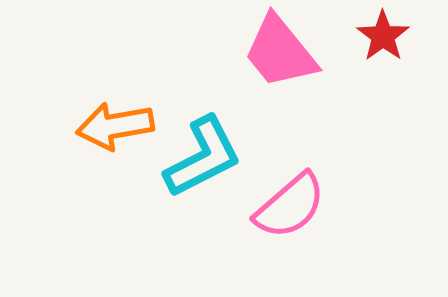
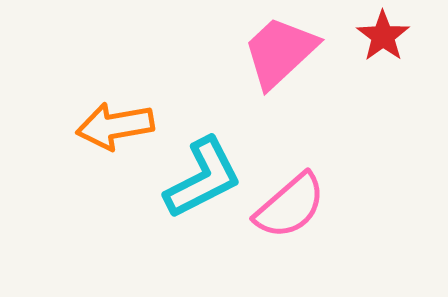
pink trapezoid: rotated 86 degrees clockwise
cyan L-shape: moved 21 px down
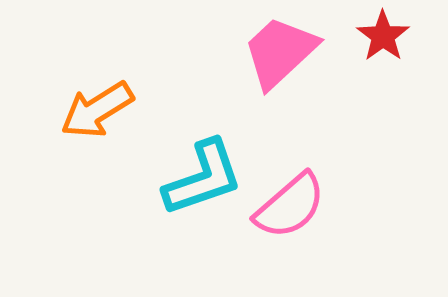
orange arrow: moved 18 px left, 16 px up; rotated 22 degrees counterclockwise
cyan L-shape: rotated 8 degrees clockwise
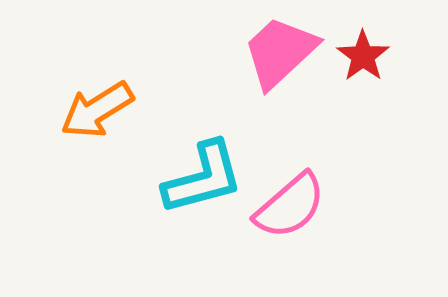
red star: moved 20 px left, 20 px down
cyan L-shape: rotated 4 degrees clockwise
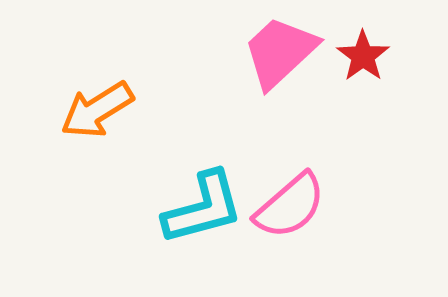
cyan L-shape: moved 30 px down
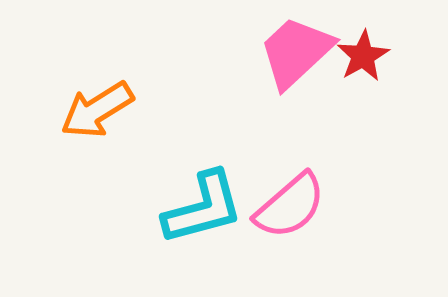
pink trapezoid: moved 16 px right
red star: rotated 6 degrees clockwise
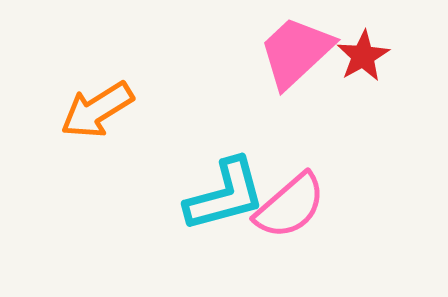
cyan L-shape: moved 22 px right, 13 px up
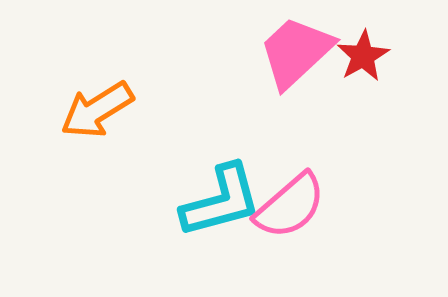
cyan L-shape: moved 4 px left, 6 px down
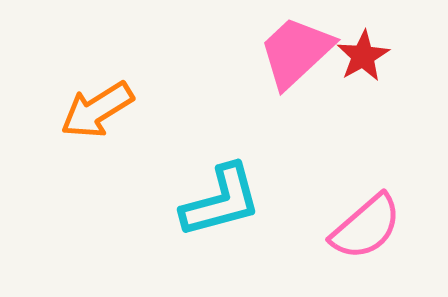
pink semicircle: moved 76 px right, 21 px down
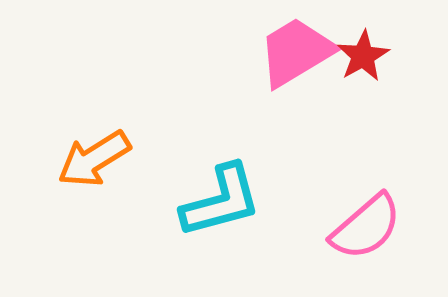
pink trapezoid: rotated 12 degrees clockwise
orange arrow: moved 3 px left, 49 px down
